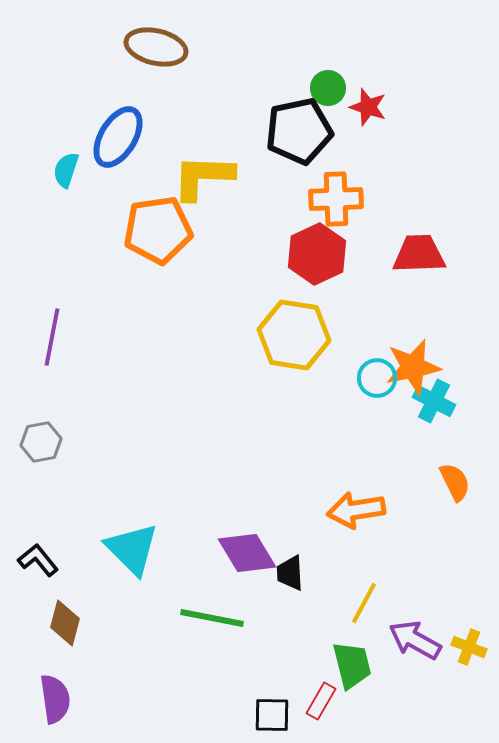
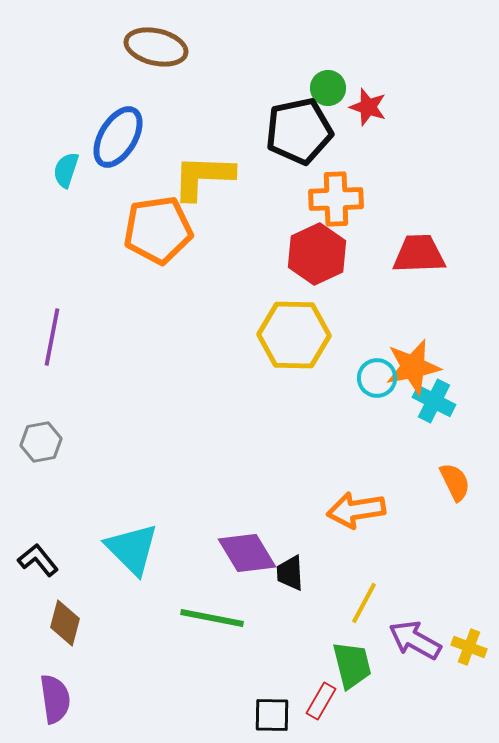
yellow hexagon: rotated 8 degrees counterclockwise
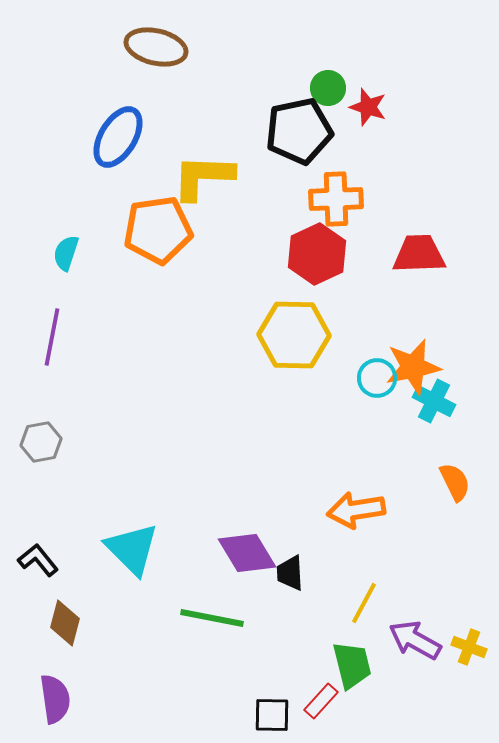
cyan semicircle: moved 83 px down
red rectangle: rotated 12 degrees clockwise
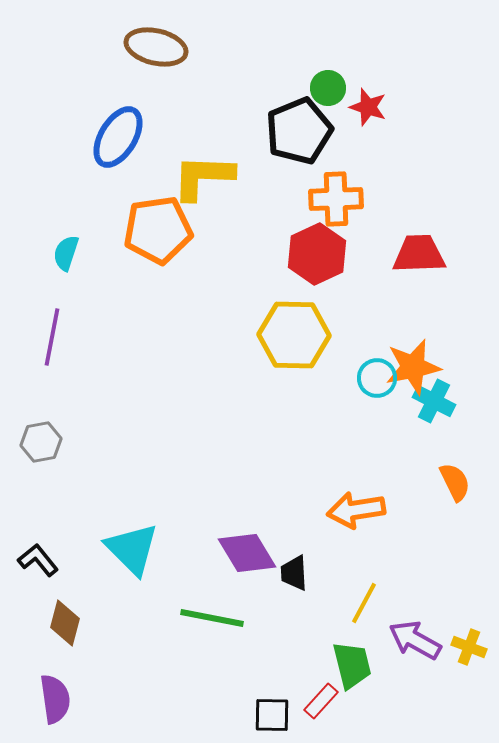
black pentagon: rotated 10 degrees counterclockwise
black trapezoid: moved 4 px right
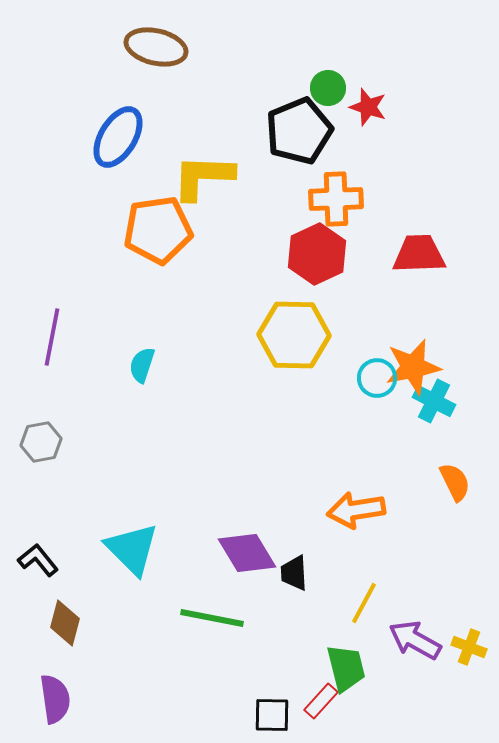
cyan semicircle: moved 76 px right, 112 px down
green trapezoid: moved 6 px left, 3 px down
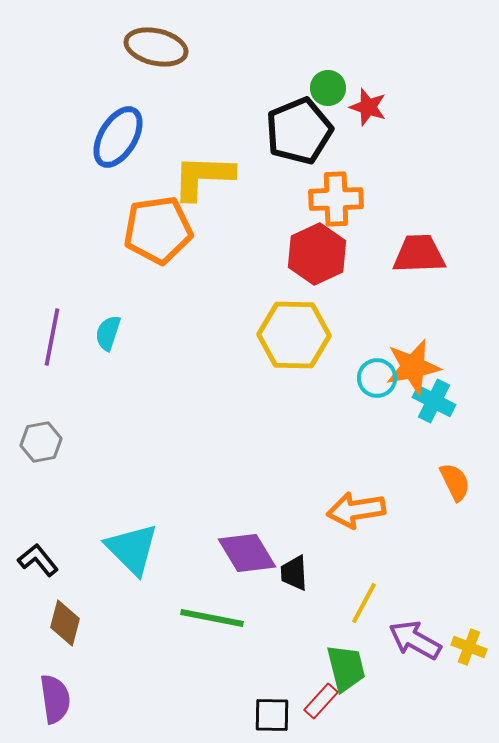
cyan semicircle: moved 34 px left, 32 px up
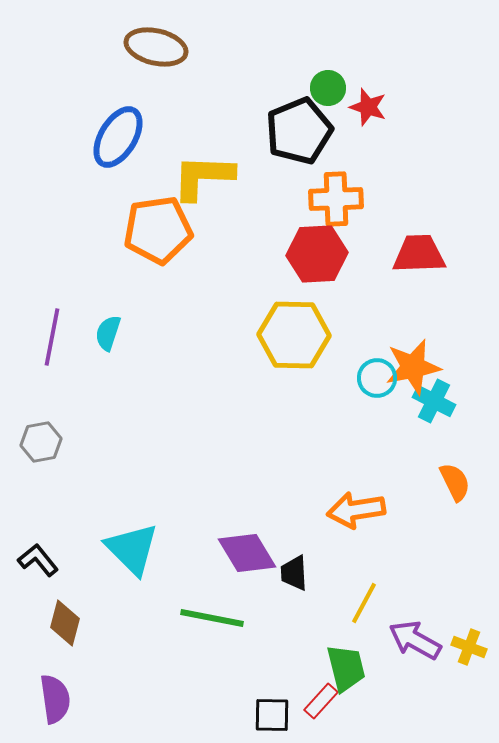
red hexagon: rotated 22 degrees clockwise
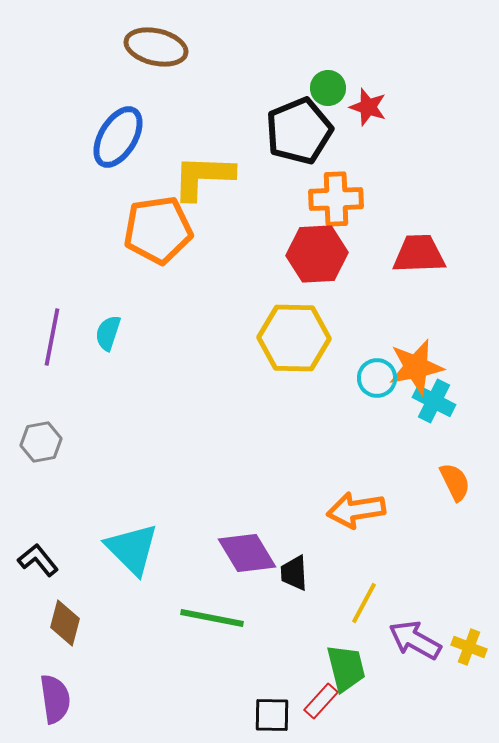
yellow hexagon: moved 3 px down
orange star: moved 3 px right
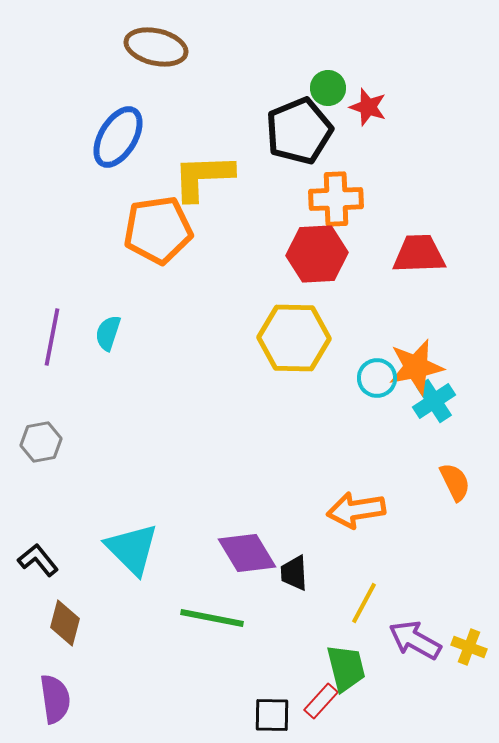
yellow L-shape: rotated 4 degrees counterclockwise
cyan cross: rotated 30 degrees clockwise
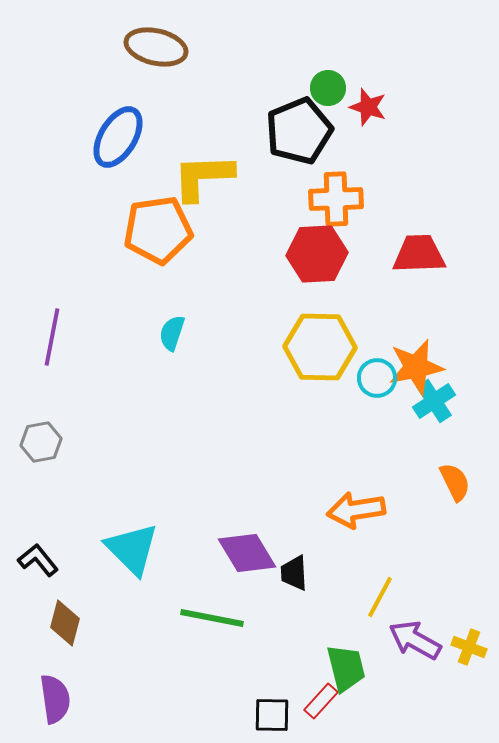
cyan semicircle: moved 64 px right
yellow hexagon: moved 26 px right, 9 px down
yellow line: moved 16 px right, 6 px up
